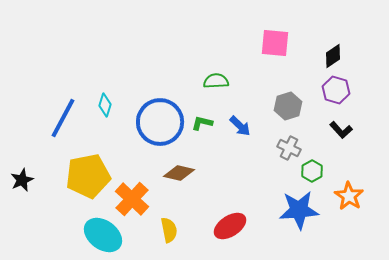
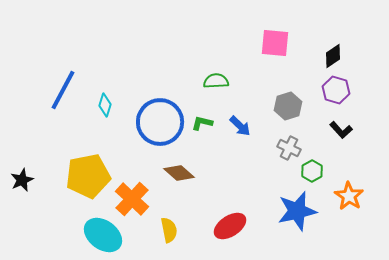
blue line: moved 28 px up
brown diamond: rotated 28 degrees clockwise
blue star: moved 2 px left, 1 px down; rotated 9 degrees counterclockwise
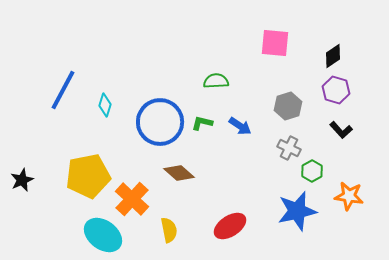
blue arrow: rotated 10 degrees counterclockwise
orange star: rotated 24 degrees counterclockwise
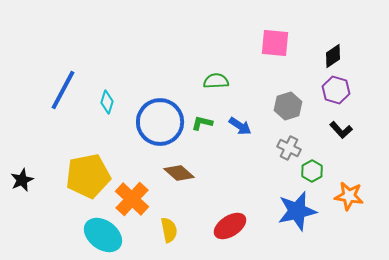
cyan diamond: moved 2 px right, 3 px up
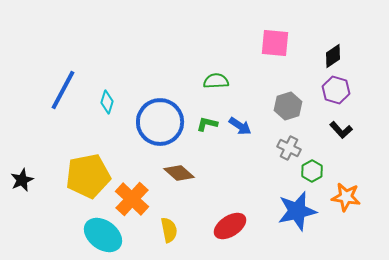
green L-shape: moved 5 px right, 1 px down
orange star: moved 3 px left, 1 px down
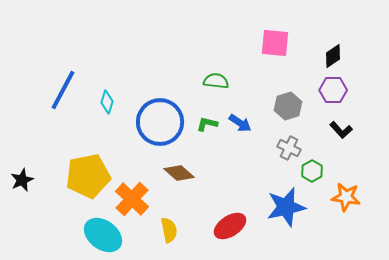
green semicircle: rotated 10 degrees clockwise
purple hexagon: moved 3 px left; rotated 16 degrees counterclockwise
blue arrow: moved 3 px up
blue star: moved 11 px left, 4 px up
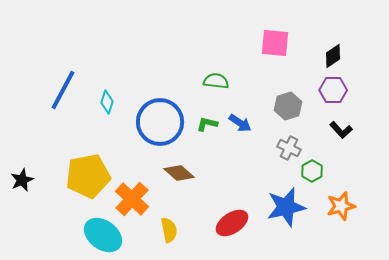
orange star: moved 5 px left, 9 px down; rotated 24 degrees counterclockwise
red ellipse: moved 2 px right, 3 px up
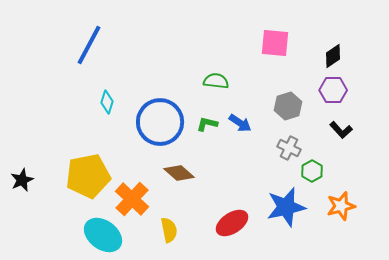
blue line: moved 26 px right, 45 px up
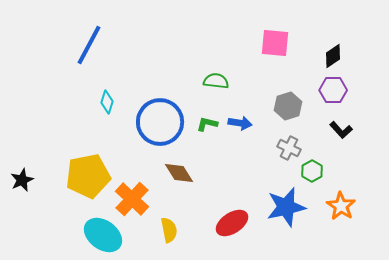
blue arrow: rotated 25 degrees counterclockwise
brown diamond: rotated 16 degrees clockwise
orange star: rotated 24 degrees counterclockwise
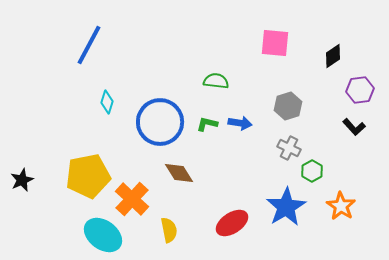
purple hexagon: moved 27 px right; rotated 8 degrees counterclockwise
black L-shape: moved 13 px right, 3 px up
blue star: rotated 18 degrees counterclockwise
